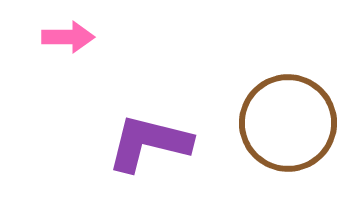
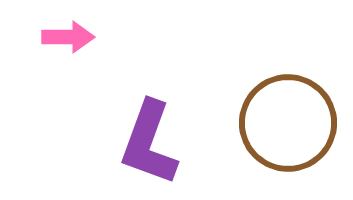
purple L-shape: rotated 84 degrees counterclockwise
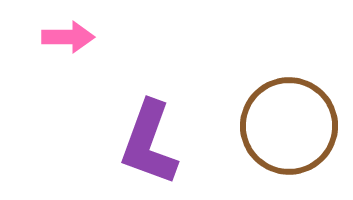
brown circle: moved 1 px right, 3 px down
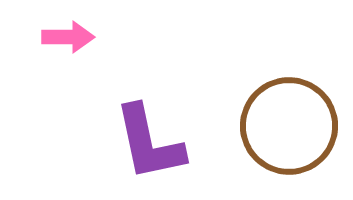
purple L-shape: rotated 32 degrees counterclockwise
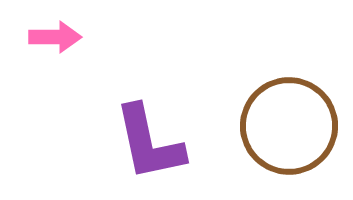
pink arrow: moved 13 px left
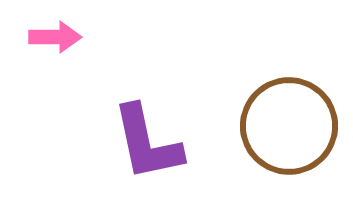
purple L-shape: moved 2 px left
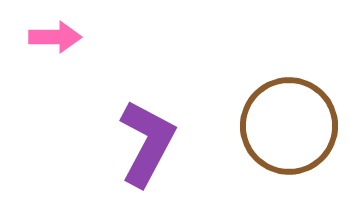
purple L-shape: rotated 140 degrees counterclockwise
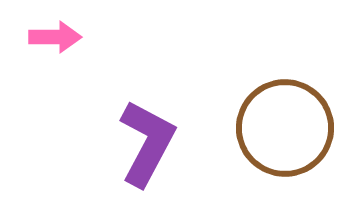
brown circle: moved 4 px left, 2 px down
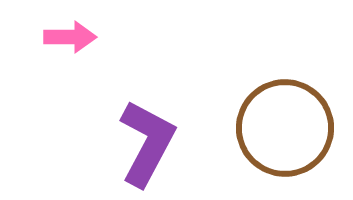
pink arrow: moved 15 px right
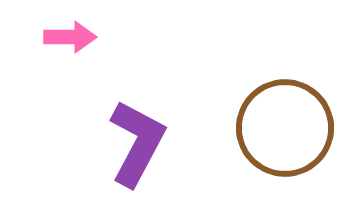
purple L-shape: moved 10 px left
